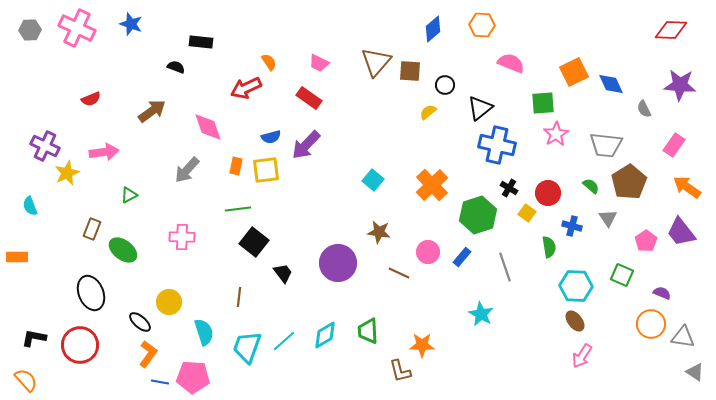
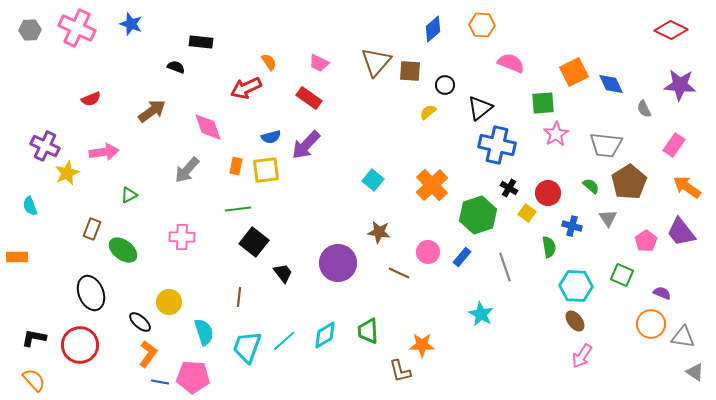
red diamond at (671, 30): rotated 24 degrees clockwise
orange semicircle at (26, 380): moved 8 px right
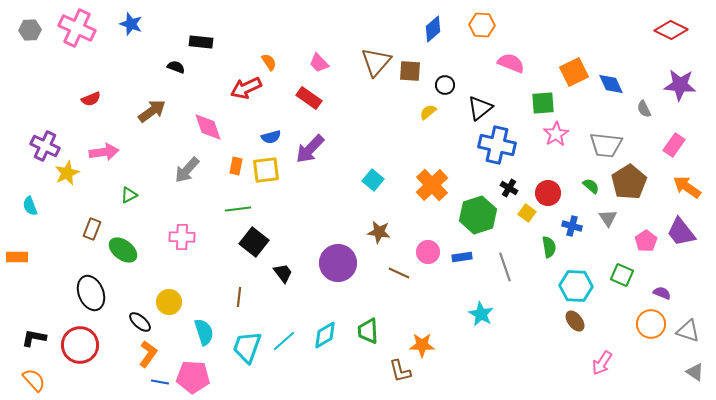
pink trapezoid at (319, 63): rotated 20 degrees clockwise
purple arrow at (306, 145): moved 4 px right, 4 px down
blue rectangle at (462, 257): rotated 42 degrees clockwise
gray triangle at (683, 337): moved 5 px right, 6 px up; rotated 10 degrees clockwise
pink arrow at (582, 356): moved 20 px right, 7 px down
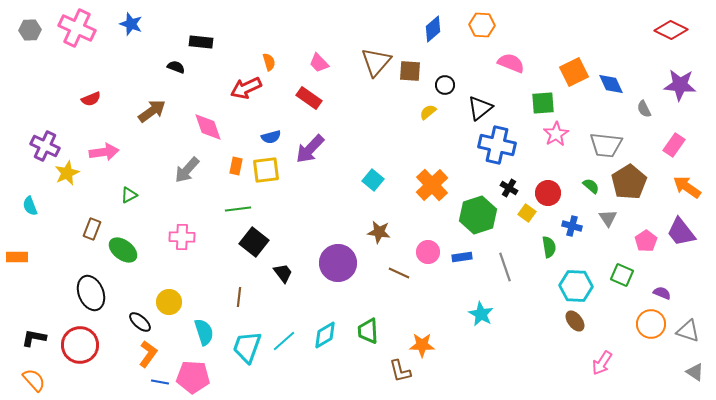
orange semicircle at (269, 62): rotated 18 degrees clockwise
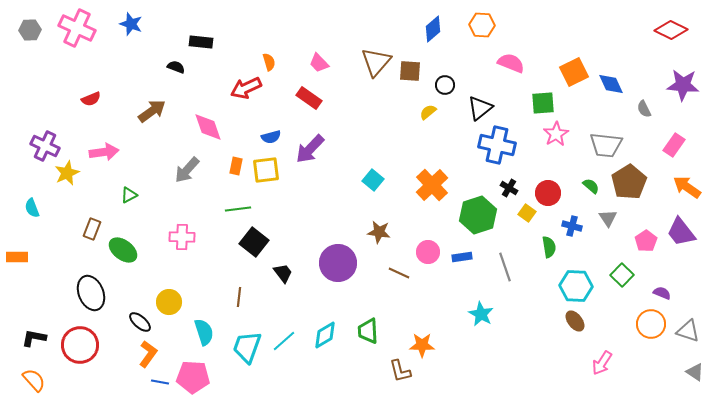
purple star at (680, 85): moved 3 px right
cyan semicircle at (30, 206): moved 2 px right, 2 px down
green square at (622, 275): rotated 20 degrees clockwise
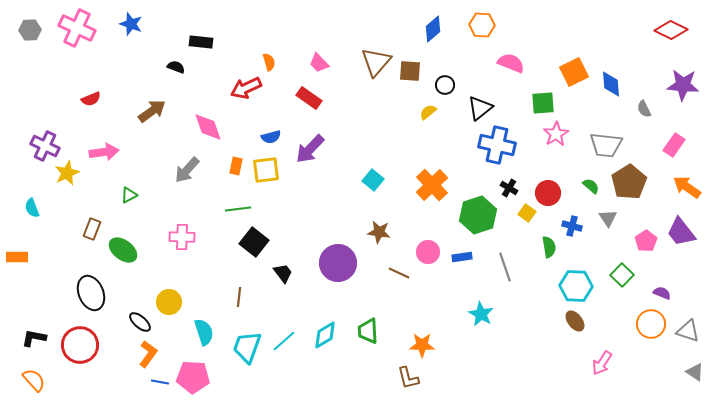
blue diamond at (611, 84): rotated 20 degrees clockwise
brown L-shape at (400, 371): moved 8 px right, 7 px down
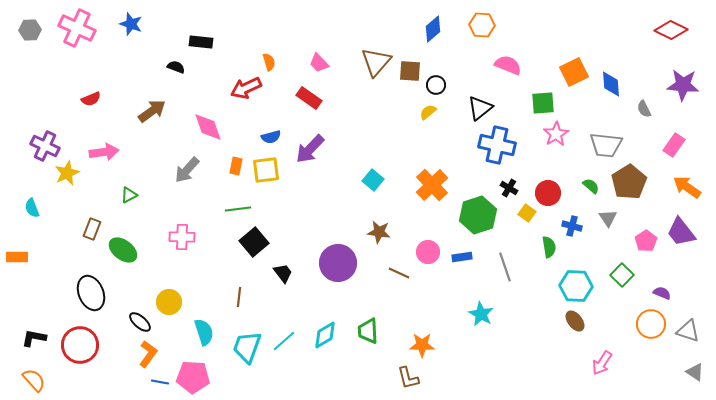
pink semicircle at (511, 63): moved 3 px left, 2 px down
black circle at (445, 85): moved 9 px left
black square at (254, 242): rotated 12 degrees clockwise
